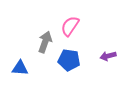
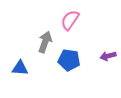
pink semicircle: moved 6 px up
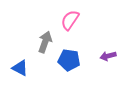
blue triangle: rotated 24 degrees clockwise
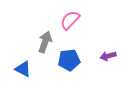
pink semicircle: rotated 10 degrees clockwise
blue pentagon: rotated 15 degrees counterclockwise
blue triangle: moved 3 px right, 1 px down
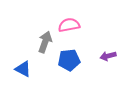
pink semicircle: moved 1 px left, 5 px down; rotated 35 degrees clockwise
